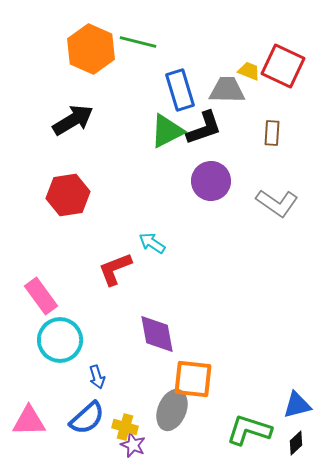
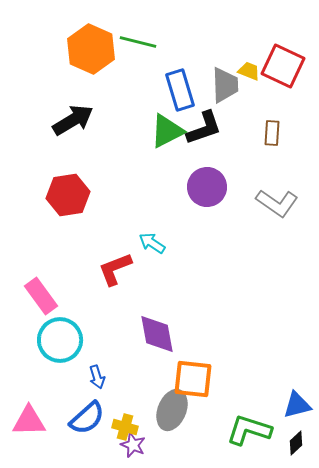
gray trapezoid: moved 2 px left, 5 px up; rotated 87 degrees clockwise
purple circle: moved 4 px left, 6 px down
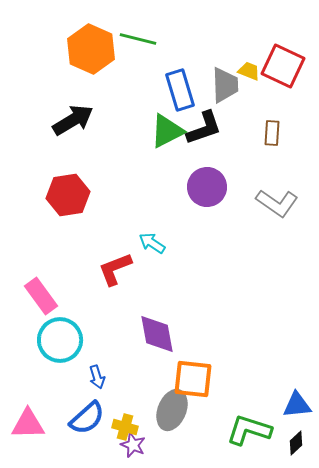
green line: moved 3 px up
blue triangle: rotated 8 degrees clockwise
pink triangle: moved 1 px left, 3 px down
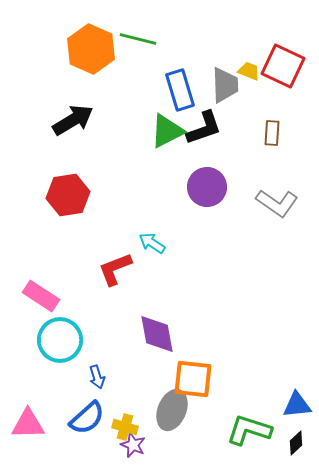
pink rectangle: rotated 21 degrees counterclockwise
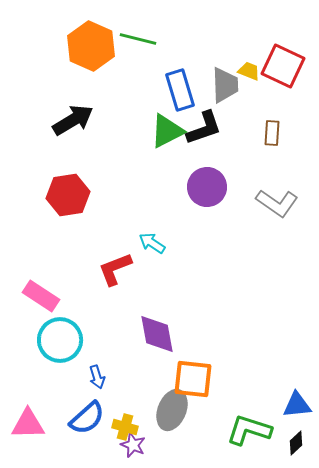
orange hexagon: moved 3 px up
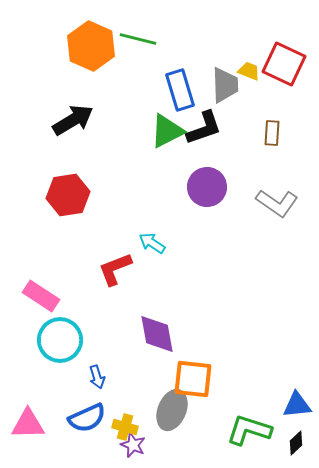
red square: moved 1 px right, 2 px up
blue semicircle: rotated 18 degrees clockwise
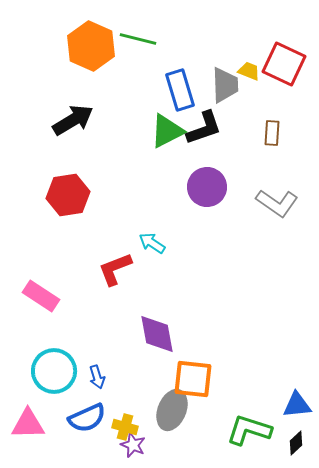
cyan circle: moved 6 px left, 31 px down
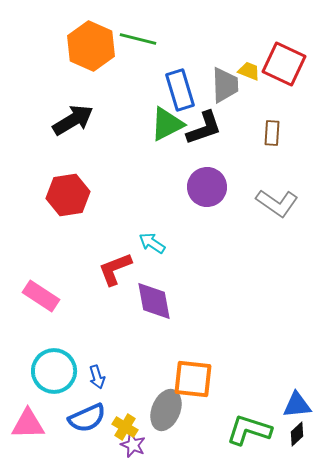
green triangle: moved 7 px up
purple diamond: moved 3 px left, 33 px up
gray ellipse: moved 6 px left
yellow cross: rotated 15 degrees clockwise
black diamond: moved 1 px right, 9 px up
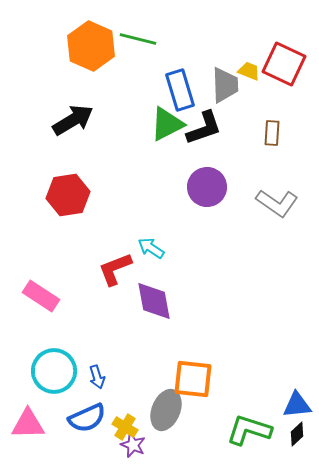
cyan arrow: moved 1 px left, 5 px down
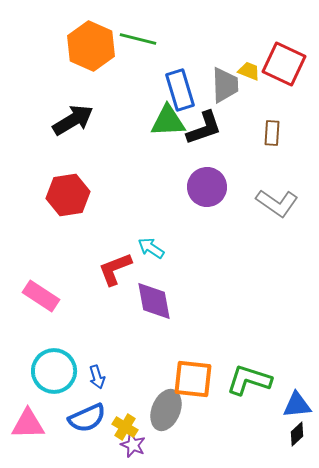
green triangle: moved 1 px right, 3 px up; rotated 24 degrees clockwise
green L-shape: moved 50 px up
